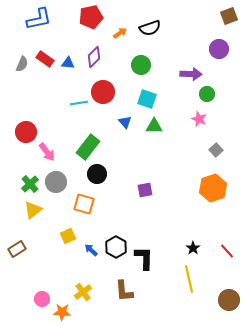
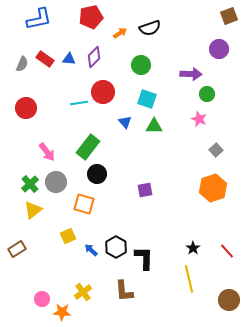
blue triangle at (68, 63): moved 1 px right, 4 px up
red circle at (26, 132): moved 24 px up
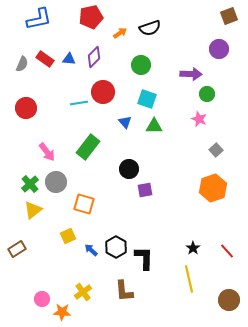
black circle at (97, 174): moved 32 px right, 5 px up
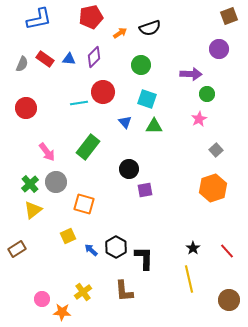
pink star at (199, 119): rotated 21 degrees clockwise
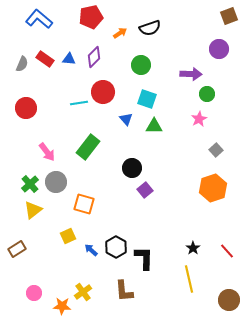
blue L-shape at (39, 19): rotated 128 degrees counterclockwise
blue triangle at (125, 122): moved 1 px right, 3 px up
black circle at (129, 169): moved 3 px right, 1 px up
purple square at (145, 190): rotated 28 degrees counterclockwise
pink circle at (42, 299): moved 8 px left, 6 px up
orange star at (62, 312): moved 6 px up
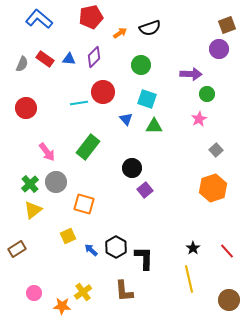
brown square at (229, 16): moved 2 px left, 9 px down
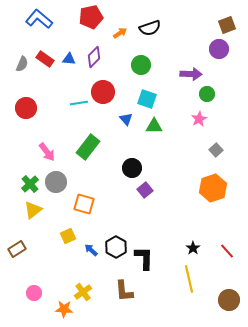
orange star at (62, 306): moved 2 px right, 3 px down
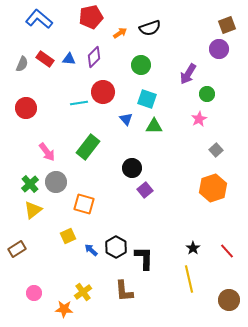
purple arrow at (191, 74): moved 3 px left; rotated 120 degrees clockwise
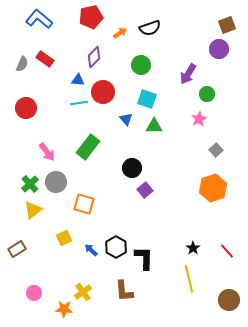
blue triangle at (69, 59): moved 9 px right, 21 px down
yellow square at (68, 236): moved 4 px left, 2 px down
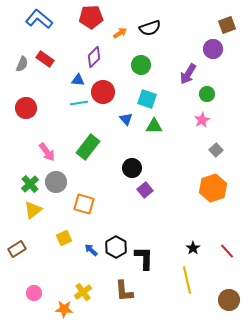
red pentagon at (91, 17): rotated 10 degrees clockwise
purple circle at (219, 49): moved 6 px left
pink star at (199, 119): moved 3 px right, 1 px down
yellow line at (189, 279): moved 2 px left, 1 px down
